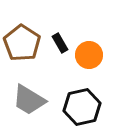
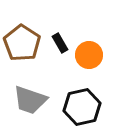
gray trapezoid: moved 1 px right; rotated 12 degrees counterclockwise
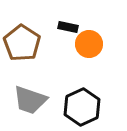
black rectangle: moved 8 px right, 16 px up; rotated 48 degrees counterclockwise
orange circle: moved 11 px up
black hexagon: rotated 12 degrees counterclockwise
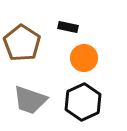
orange circle: moved 5 px left, 14 px down
black hexagon: moved 1 px right, 5 px up
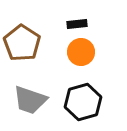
black rectangle: moved 9 px right, 3 px up; rotated 18 degrees counterclockwise
orange circle: moved 3 px left, 6 px up
black hexagon: rotated 9 degrees clockwise
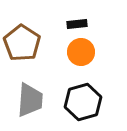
gray trapezoid: rotated 105 degrees counterclockwise
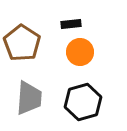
black rectangle: moved 6 px left
orange circle: moved 1 px left
gray trapezoid: moved 1 px left, 2 px up
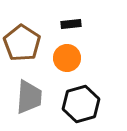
orange circle: moved 13 px left, 6 px down
gray trapezoid: moved 1 px up
black hexagon: moved 2 px left, 2 px down
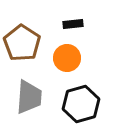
black rectangle: moved 2 px right
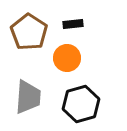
brown pentagon: moved 7 px right, 11 px up
gray trapezoid: moved 1 px left
